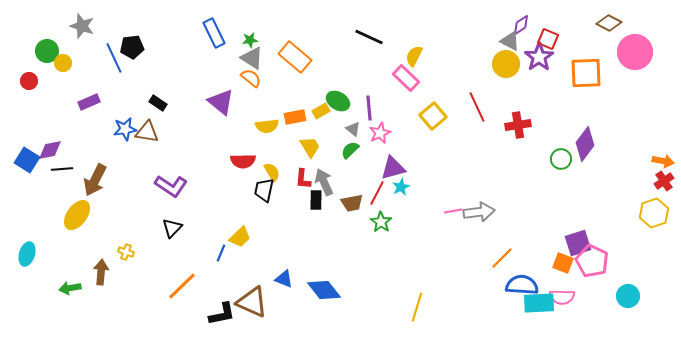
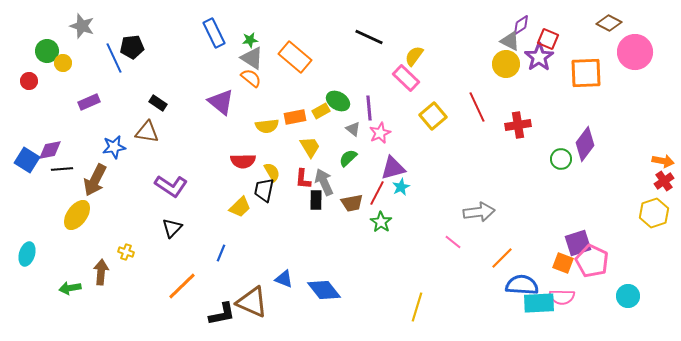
yellow semicircle at (414, 56): rotated 10 degrees clockwise
blue star at (125, 129): moved 11 px left, 18 px down
green semicircle at (350, 150): moved 2 px left, 8 px down
pink line at (453, 211): moved 31 px down; rotated 48 degrees clockwise
yellow trapezoid at (240, 237): moved 30 px up
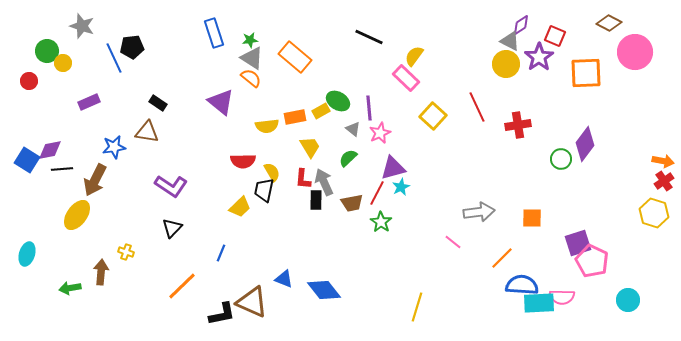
blue rectangle at (214, 33): rotated 8 degrees clockwise
red square at (548, 39): moved 7 px right, 3 px up
yellow square at (433, 116): rotated 8 degrees counterclockwise
yellow hexagon at (654, 213): rotated 24 degrees counterclockwise
orange square at (563, 263): moved 31 px left, 45 px up; rotated 20 degrees counterclockwise
cyan circle at (628, 296): moved 4 px down
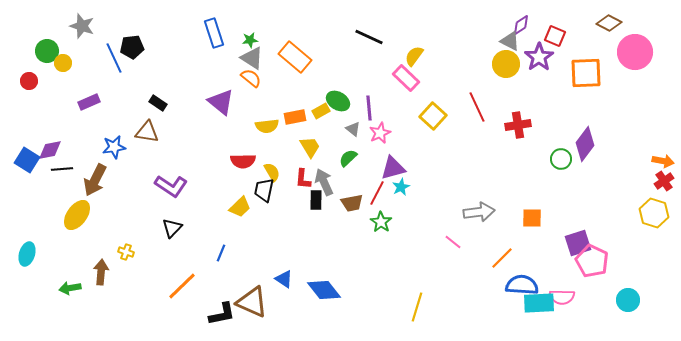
blue triangle at (284, 279): rotated 12 degrees clockwise
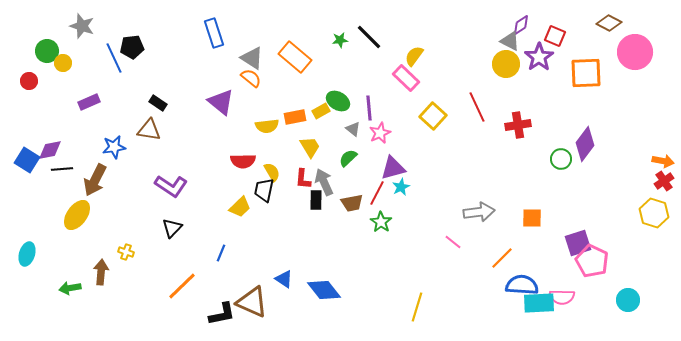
black line at (369, 37): rotated 20 degrees clockwise
green star at (250, 40): moved 90 px right
brown triangle at (147, 132): moved 2 px right, 2 px up
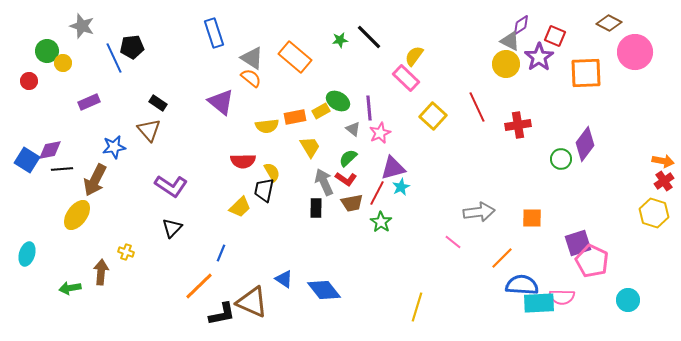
brown triangle at (149, 130): rotated 40 degrees clockwise
red L-shape at (303, 179): moved 43 px right; rotated 60 degrees counterclockwise
black rectangle at (316, 200): moved 8 px down
orange line at (182, 286): moved 17 px right
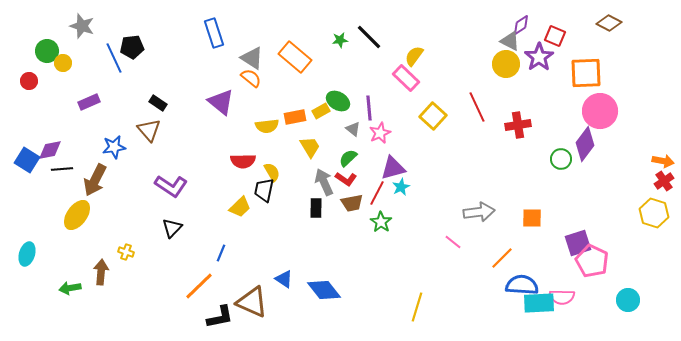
pink circle at (635, 52): moved 35 px left, 59 px down
black L-shape at (222, 314): moved 2 px left, 3 px down
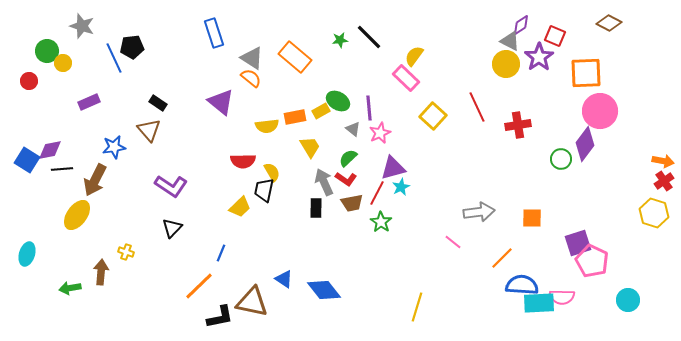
brown triangle at (252, 302): rotated 12 degrees counterclockwise
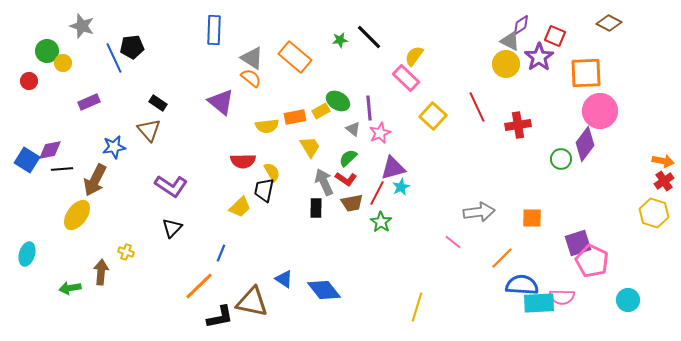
blue rectangle at (214, 33): moved 3 px up; rotated 20 degrees clockwise
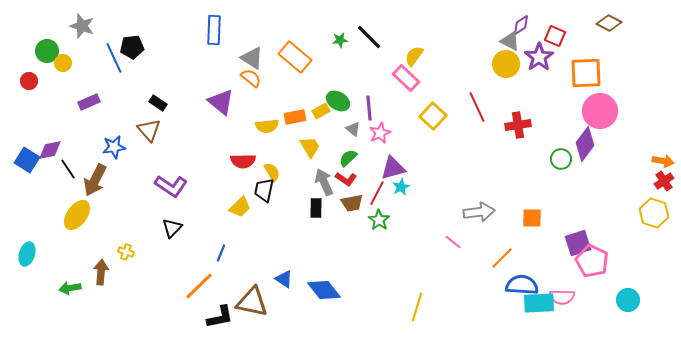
black line at (62, 169): moved 6 px right; rotated 60 degrees clockwise
green star at (381, 222): moved 2 px left, 2 px up
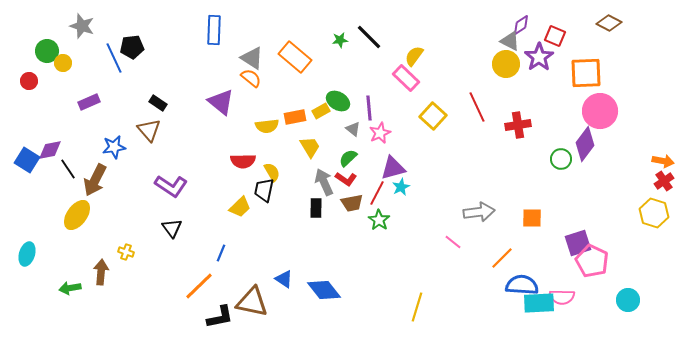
black triangle at (172, 228): rotated 20 degrees counterclockwise
